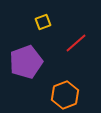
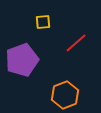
yellow square: rotated 14 degrees clockwise
purple pentagon: moved 4 px left, 2 px up
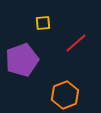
yellow square: moved 1 px down
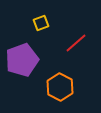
yellow square: moved 2 px left; rotated 14 degrees counterclockwise
orange hexagon: moved 5 px left, 8 px up; rotated 12 degrees counterclockwise
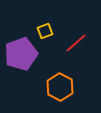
yellow square: moved 4 px right, 8 px down
purple pentagon: moved 1 px left, 6 px up
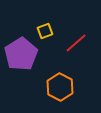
purple pentagon: rotated 12 degrees counterclockwise
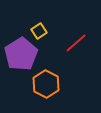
yellow square: moved 6 px left; rotated 14 degrees counterclockwise
orange hexagon: moved 14 px left, 3 px up
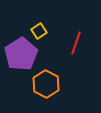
red line: rotated 30 degrees counterclockwise
